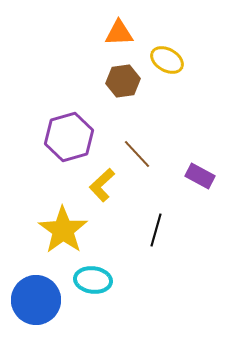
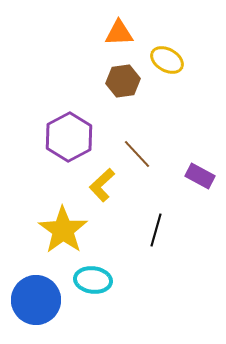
purple hexagon: rotated 12 degrees counterclockwise
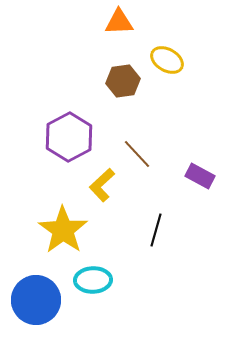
orange triangle: moved 11 px up
cyan ellipse: rotated 9 degrees counterclockwise
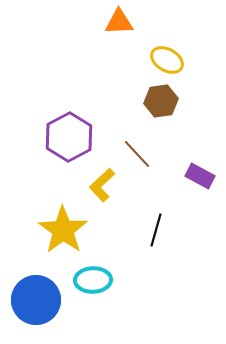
brown hexagon: moved 38 px right, 20 px down
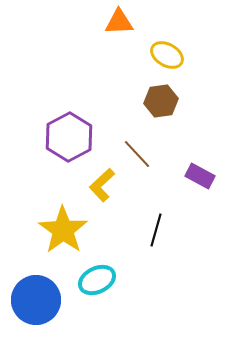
yellow ellipse: moved 5 px up
cyan ellipse: moved 4 px right; rotated 24 degrees counterclockwise
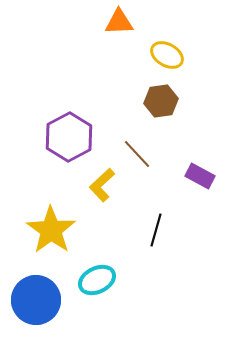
yellow star: moved 12 px left
